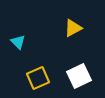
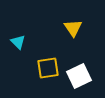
yellow triangle: rotated 36 degrees counterclockwise
yellow square: moved 10 px right, 10 px up; rotated 15 degrees clockwise
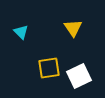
cyan triangle: moved 3 px right, 10 px up
yellow square: moved 1 px right
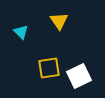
yellow triangle: moved 14 px left, 7 px up
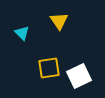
cyan triangle: moved 1 px right, 1 px down
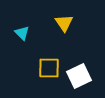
yellow triangle: moved 5 px right, 2 px down
yellow square: rotated 10 degrees clockwise
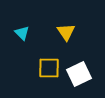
yellow triangle: moved 2 px right, 9 px down
white square: moved 2 px up
